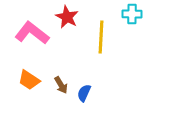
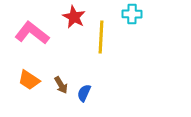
red star: moved 7 px right
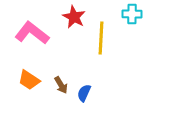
yellow line: moved 1 px down
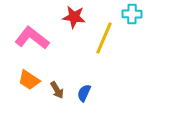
red star: rotated 20 degrees counterclockwise
pink L-shape: moved 5 px down
yellow line: moved 3 px right; rotated 20 degrees clockwise
brown arrow: moved 4 px left, 5 px down
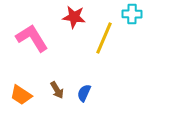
pink L-shape: rotated 20 degrees clockwise
orange trapezoid: moved 8 px left, 15 px down
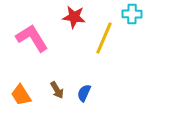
orange trapezoid: rotated 25 degrees clockwise
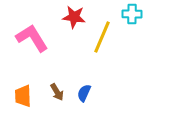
yellow line: moved 2 px left, 1 px up
brown arrow: moved 2 px down
orange trapezoid: moved 2 px right, 1 px down; rotated 30 degrees clockwise
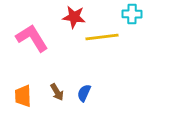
yellow line: rotated 60 degrees clockwise
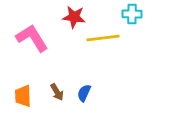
yellow line: moved 1 px right, 1 px down
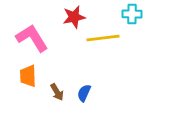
red star: rotated 20 degrees counterclockwise
orange trapezoid: moved 5 px right, 20 px up
